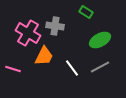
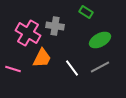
orange trapezoid: moved 2 px left, 2 px down
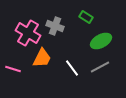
green rectangle: moved 5 px down
gray cross: rotated 12 degrees clockwise
green ellipse: moved 1 px right, 1 px down
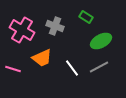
pink cross: moved 6 px left, 3 px up
orange trapezoid: rotated 40 degrees clockwise
gray line: moved 1 px left
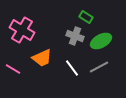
gray cross: moved 20 px right, 10 px down
pink line: rotated 14 degrees clockwise
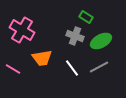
orange trapezoid: rotated 15 degrees clockwise
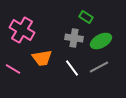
gray cross: moved 1 px left, 2 px down; rotated 12 degrees counterclockwise
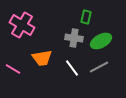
green rectangle: rotated 72 degrees clockwise
pink cross: moved 5 px up
